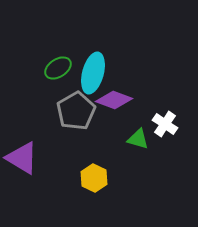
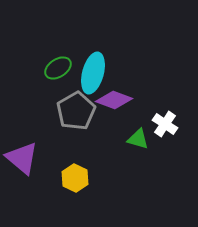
purple triangle: rotated 9 degrees clockwise
yellow hexagon: moved 19 px left
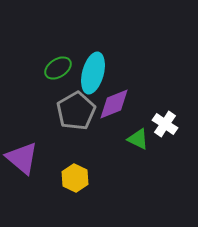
purple diamond: moved 4 px down; rotated 42 degrees counterclockwise
green triangle: rotated 10 degrees clockwise
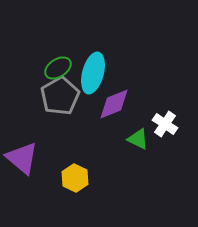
gray pentagon: moved 16 px left, 15 px up
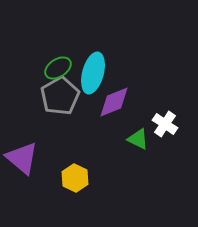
purple diamond: moved 2 px up
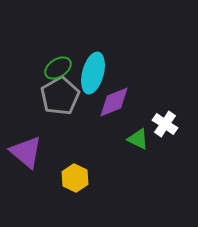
purple triangle: moved 4 px right, 6 px up
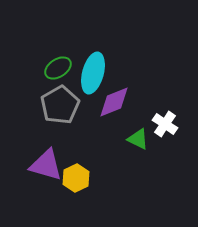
gray pentagon: moved 9 px down
purple triangle: moved 20 px right, 13 px down; rotated 24 degrees counterclockwise
yellow hexagon: moved 1 px right; rotated 8 degrees clockwise
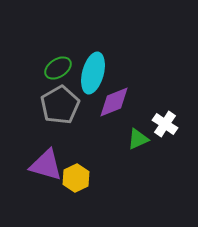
green triangle: rotated 50 degrees counterclockwise
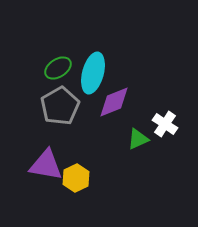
gray pentagon: moved 1 px down
purple triangle: rotated 6 degrees counterclockwise
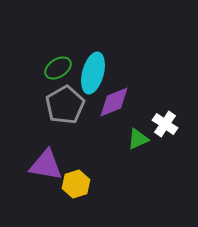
gray pentagon: moved 5 px right, 1 px up
yellow hexagon: moved 6 px down; rotated 8 degrees clockwise
